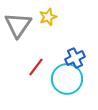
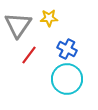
yellow star: moved 1 px right, 1 px down; rotated 18 degrees clockwise
blue cross: moved 8 px left, 9 px up; rotated 36 degrees counterclockwise
red line: moved 7 px left, 12 px up
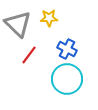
gray triangle: moved 1 px up; rotated 20 degrees counterclockwise
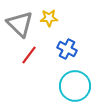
gray triangle: moved 2 px right
cyan circle: moved 8 px right, 7 px down
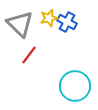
yellow star: rotated 12 degrees counterclockwise
blue cross: moved 27 px up
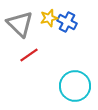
red line: rotated 18 degrees clockwise
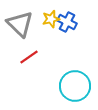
yellow star: moved 2 px right, 1 px down
red line: moved 2 px down
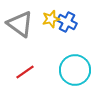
gray triangle: rotated 8 degrees counterclockwise
red line: moved 4 px left, 15 px down
cyan circle: moved 16 px up
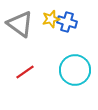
blue cross: rotated 12 degrees counterclockwise
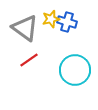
gray triangle: moved 5 px right, 4 px down
red line: moved 4 px right, 12 px up
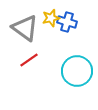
yellow star: moved 1 px up
cyan circle: moved 2 px right, 1 px down
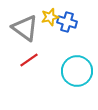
yellow star: moved 1 px left, 1 px up
